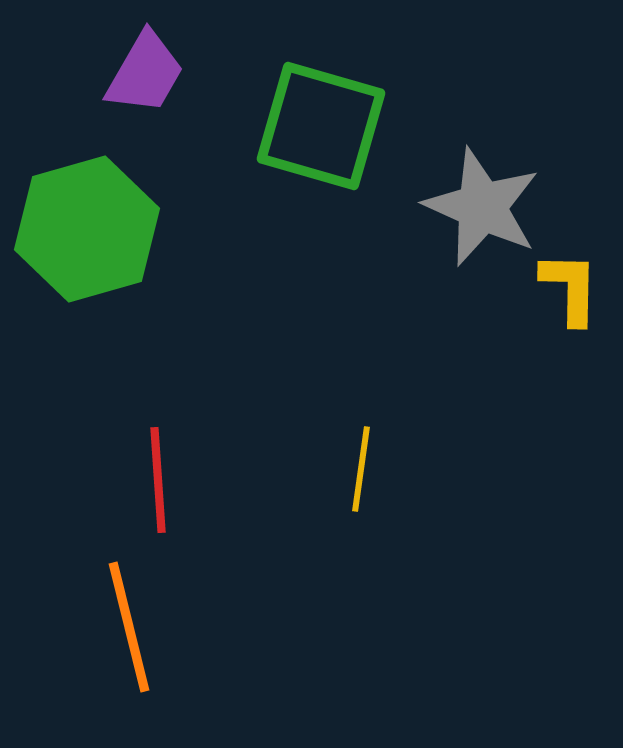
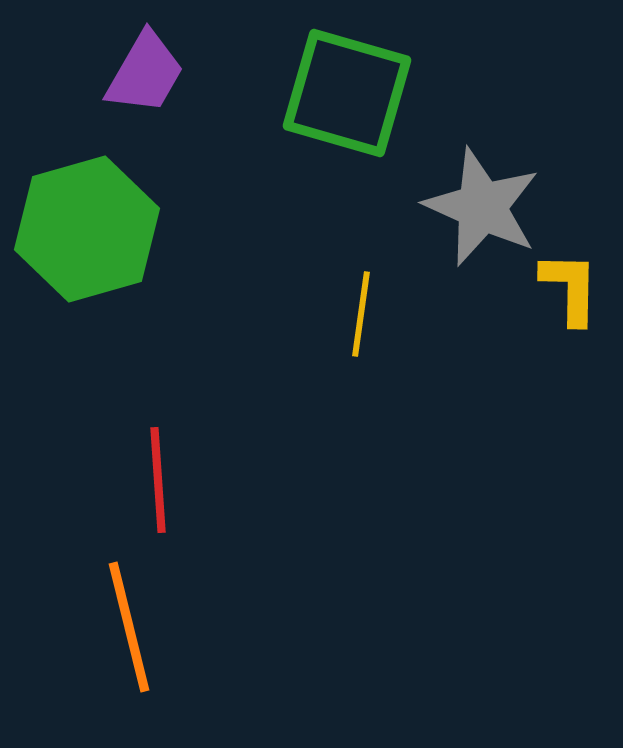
green square: moved 26 px right, 33 px up
yellow line: moved 155 px up
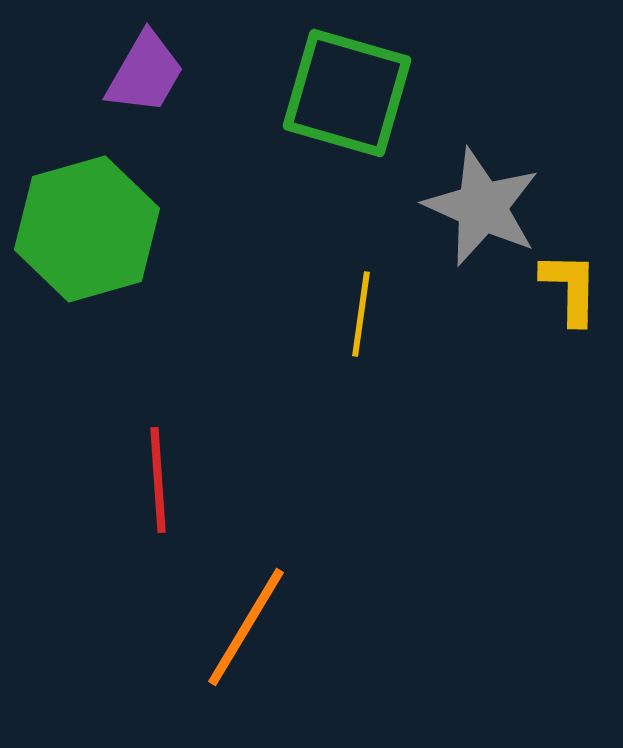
orange line: moved 117 px right; rotated 45 degrees clockwise
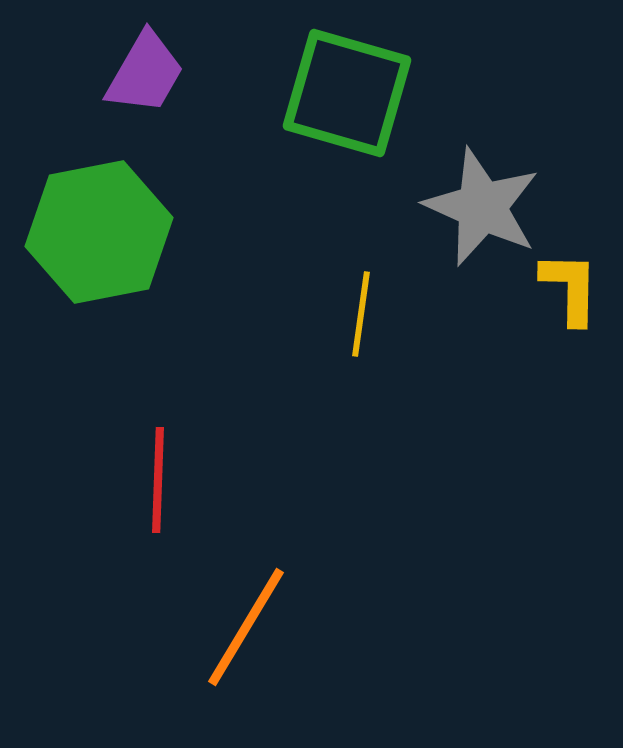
green hexagon: moved 12 px right, 3 px down; rotated 5 degrees clockwise
red line: rotated 6 degrees clockwise
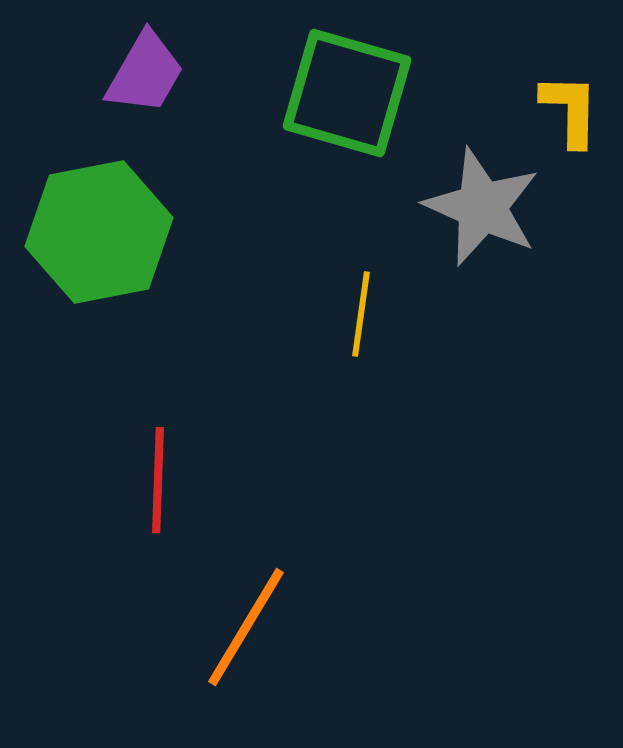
yellow L-shape: moved 178 px up
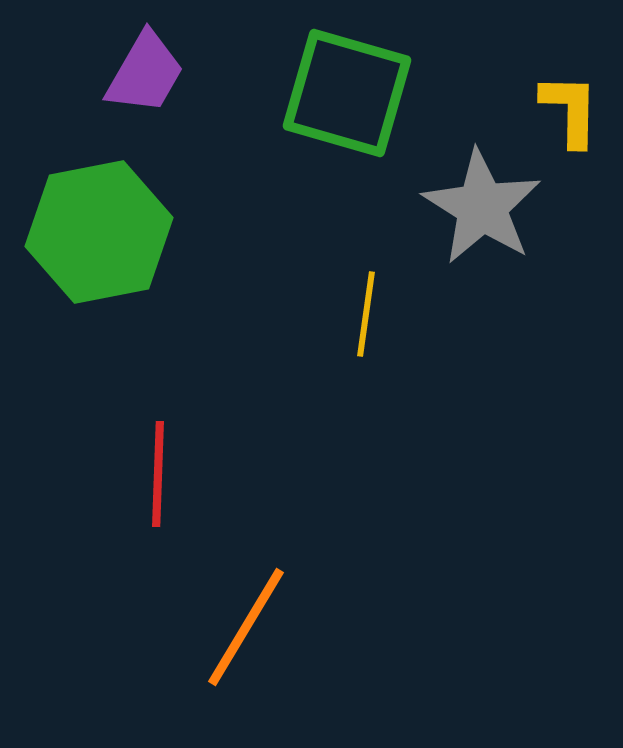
gray star: rotated 8 degrees clockwise
yellow line: moved 5 px right
red line: moved 6 px up
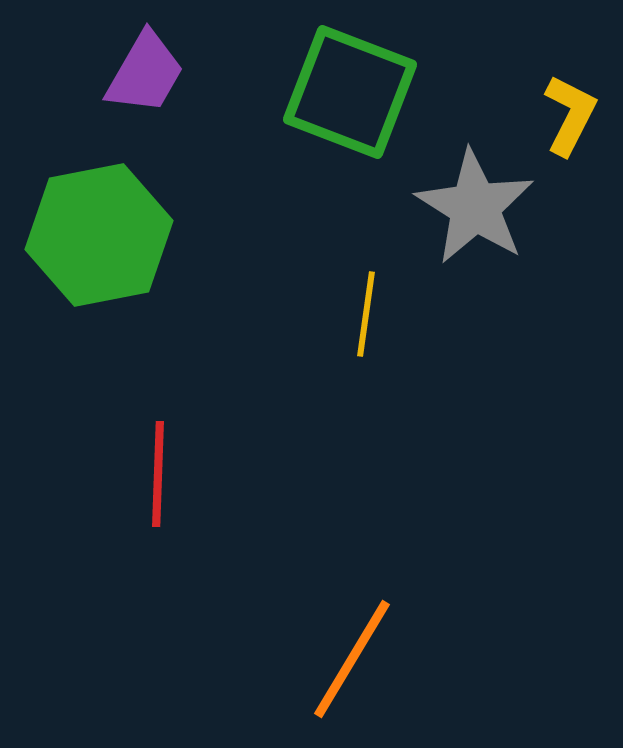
green square: moved 3 px right, 1 px up; rotated 5 degrees clockwise
yellow L-shape: moved 5 px down; rotated 26 degrees clockwise
gray star: moved 7 px left
green hexagon: moved 3 px down
orange line: moved 106 px right, 32 px down
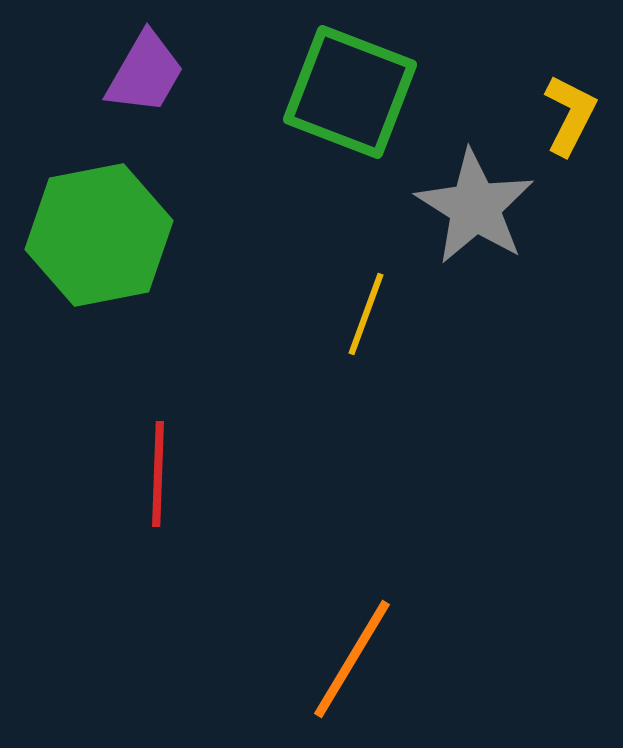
yellow line: rotated 12 degrees clockwise
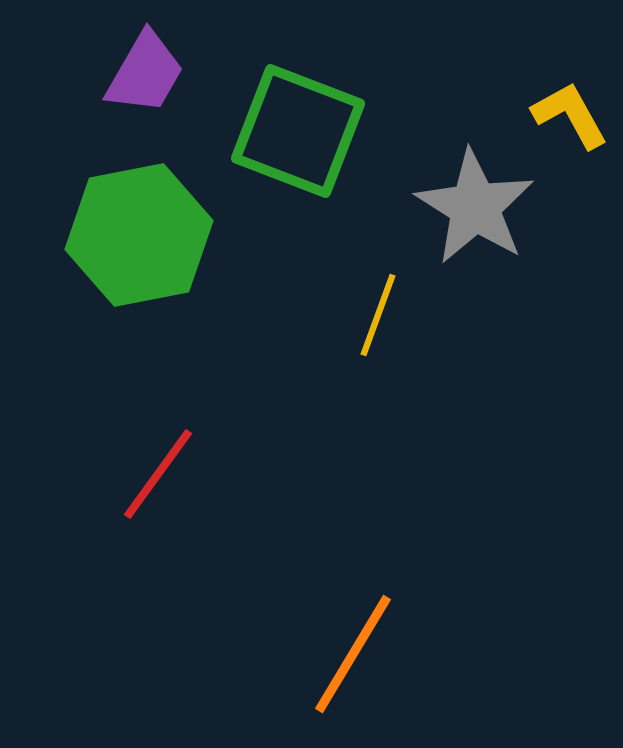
green square: moved 52 px left, 39 px down
yellow L-shape: rotated 56 degrees counterclockwise
green hexagon: moved 40 px right
yellow line: moved 12 px right, 1 px down
red line: rotated 34 degrees clockwise
orange line: moved 1 px right, 5 px up
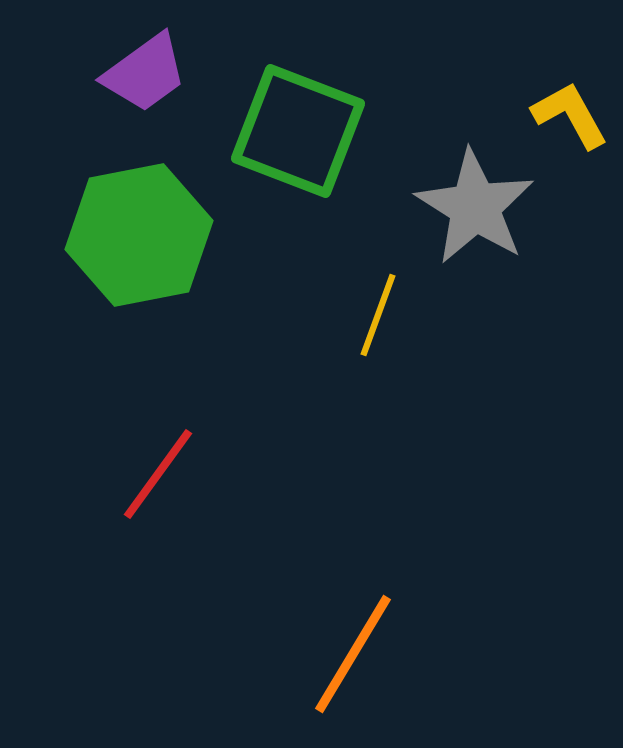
purple trapezoid: rotated 24 degrees clockwise
